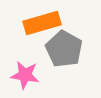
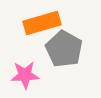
pink star: rotated 12 degrees counterclockwise
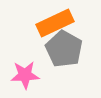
orange rectangle: moved 13 px right; rotated 9 degrees counterclockwise
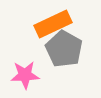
orange rectangle: moved 2 px left, 1 px down
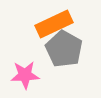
orange rectangle: moved 1 px right
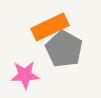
orange rectangle: moved 4 px left, 3 px down
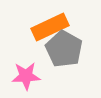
pink star: moved 1 px right, 1 px down
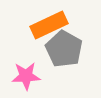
orange rectangle: moved 1 px left, 2 px up
